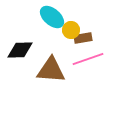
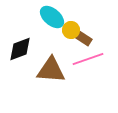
brown rectangle: rotated 42 degrees clockwise
black diamond: moved 1 px up; rotated 20 degrees counterclockwise
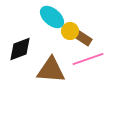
yellow circle: moved 1 px left, 1 px down
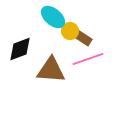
cyan ellipse: moved 1 px right
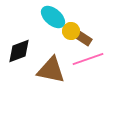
yellow circle: moved 1 px right
black diamond: moved 1 px left, 2 px down
brown triangle: rotated 8 degrees clockwise
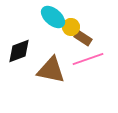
yellow circle: moved 4 px up
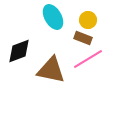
cyan ellipse: rotated 20 degrees clockwise
yellow circle: moved 17 px right, 7 px up
brown rectangle: rotated 12 degrees counterclockwise
pink line: rotated 12 degrees counterclockwise
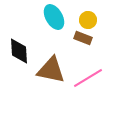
cyan ellipse: moved 1 px right
black diamond: rotated 72 degrees counterclockwise
pink line: moved 19 px down
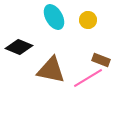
brown rectangle: moved 18 px right, 22 px down
black diamond: moved 4 px up; rotated 64 degrees counterclockwise
